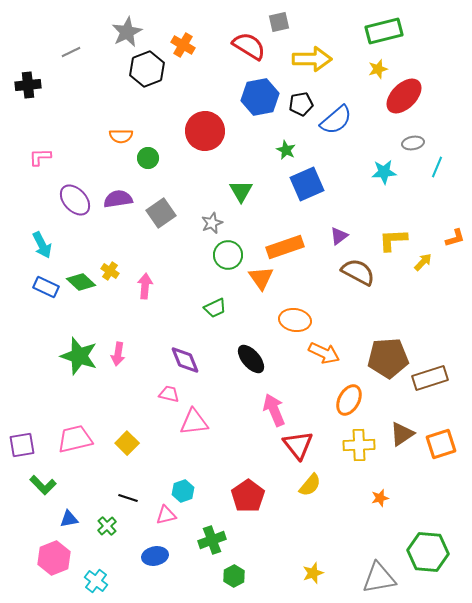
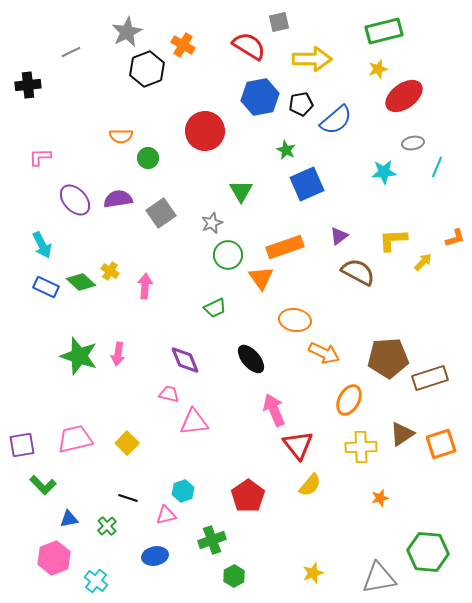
red ellipse at (404, 96): rotated 9 degrees clockwise
yellow cross at (359, 445): moved 2 px right, 2 px down
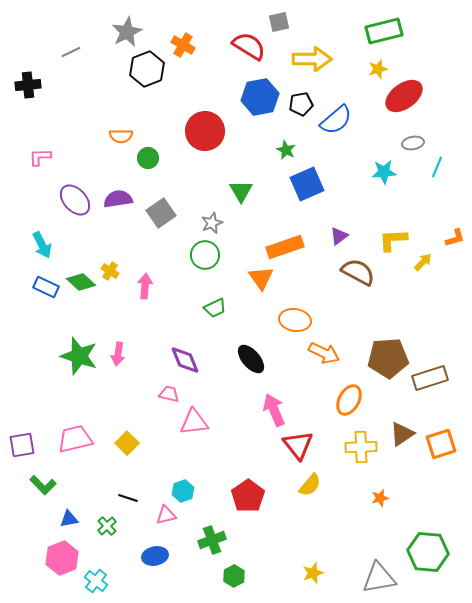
green circle at (228, 255): moved 23 px left
pink hexagon at (54, 558): moved 8 px right
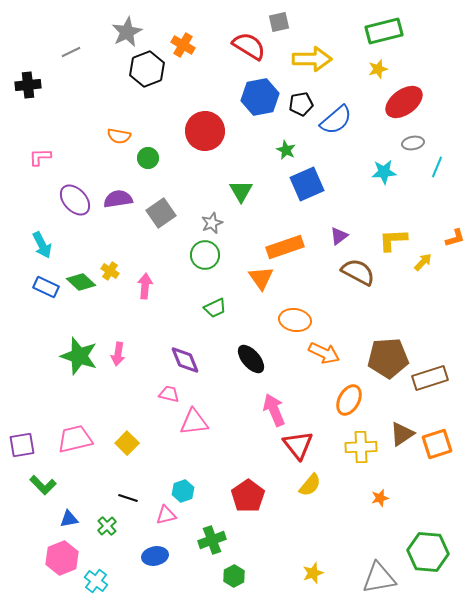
red ellipse at (404, 96): moved 6 px down
orange semicircle at (121, 136): moved 2 px left; rotated 10 degrees clockwise
orange square at (441, 444): moved 4 px left
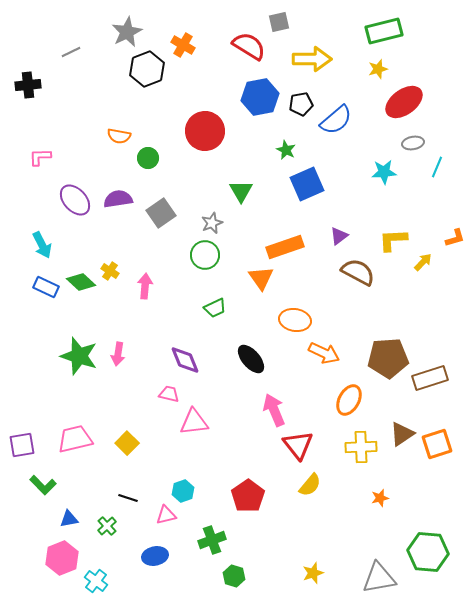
green hexagon at (234, 576): rotated 15 degrees counterclockwise
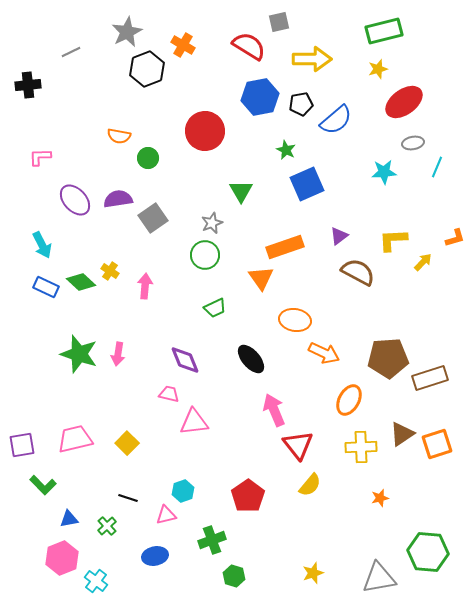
gray square at (161, 213): moved 8 px left, 5 px down
green star at (79, 356): moved 2 px up
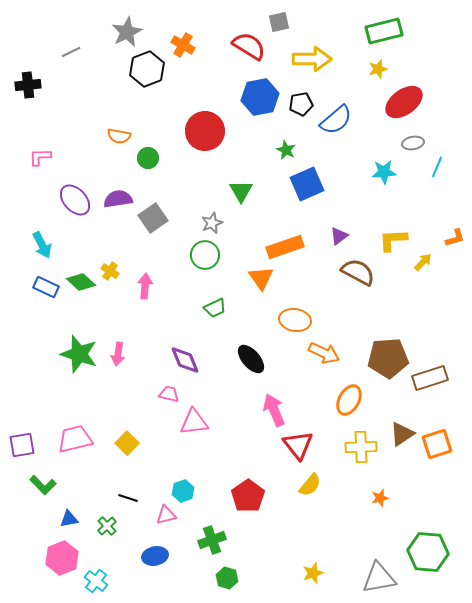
green hexagon at (234, 576): moved 7 px left, 2 px down
